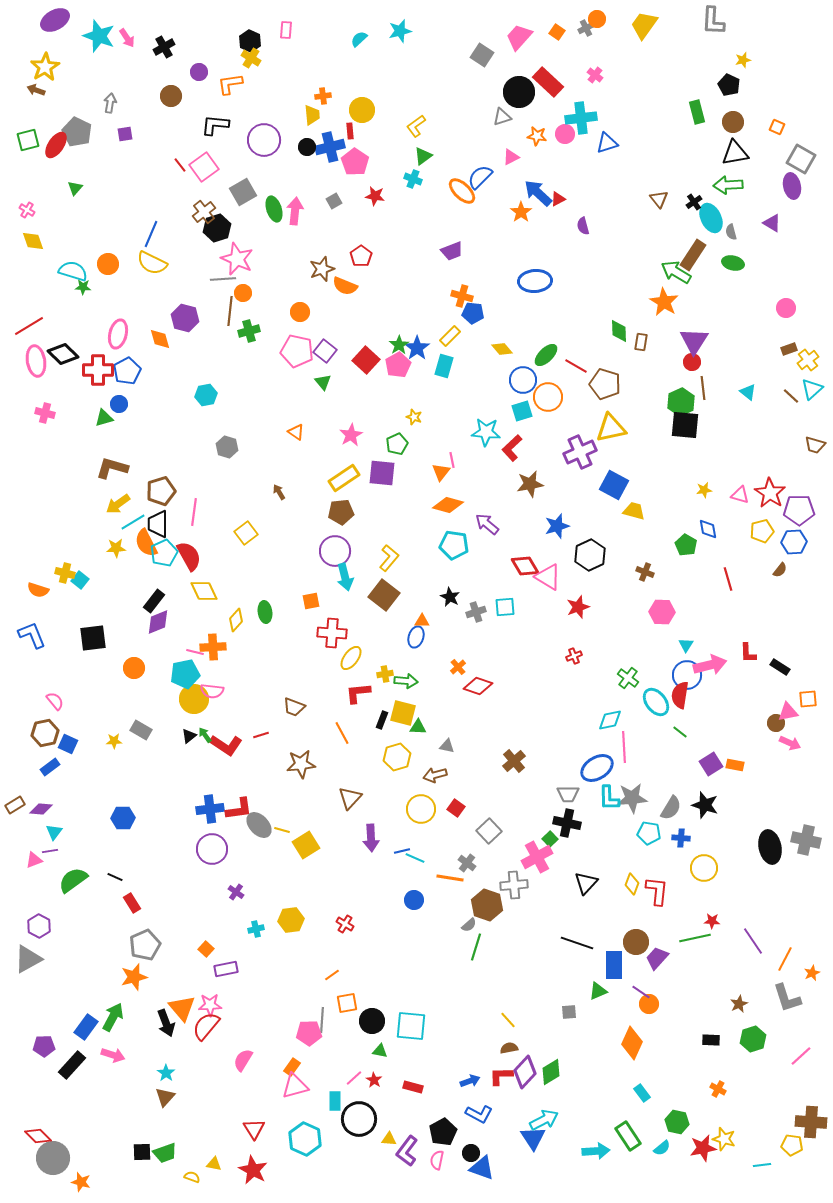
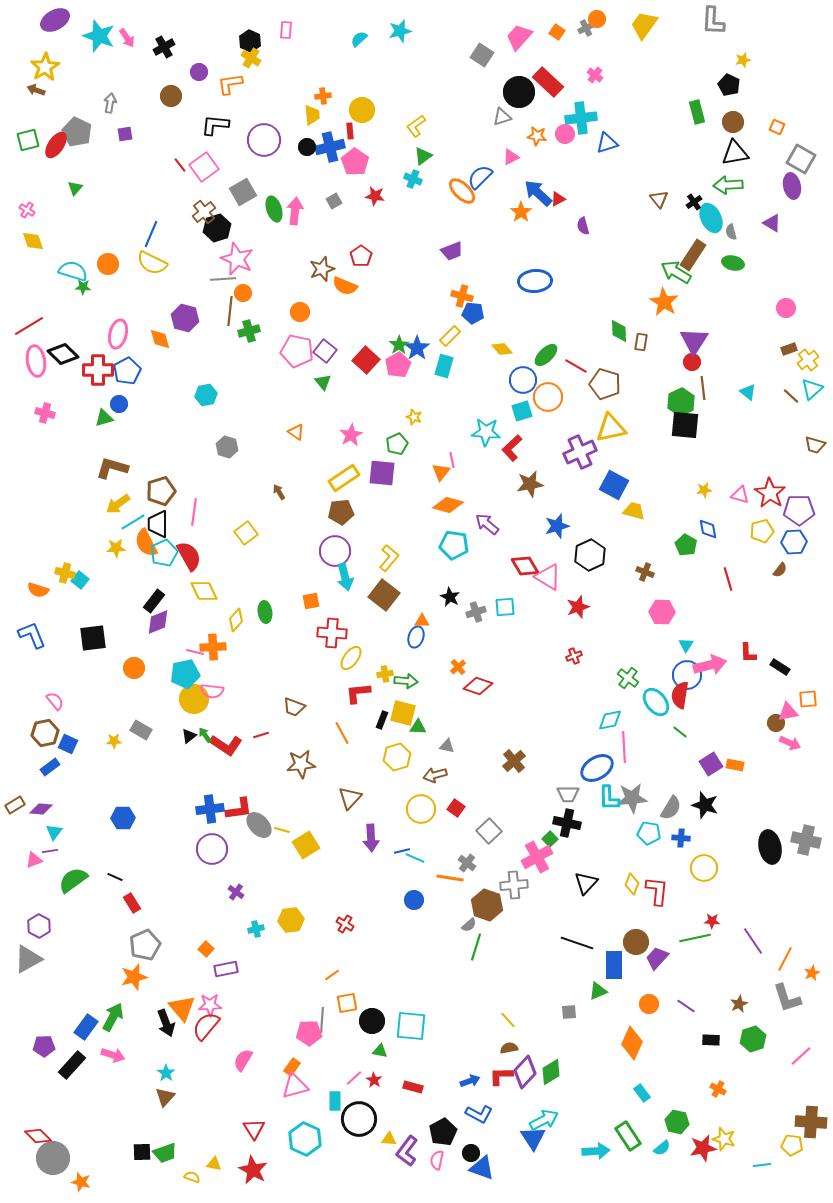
purple line at (641, 992): moved 45 px right, 14 px down
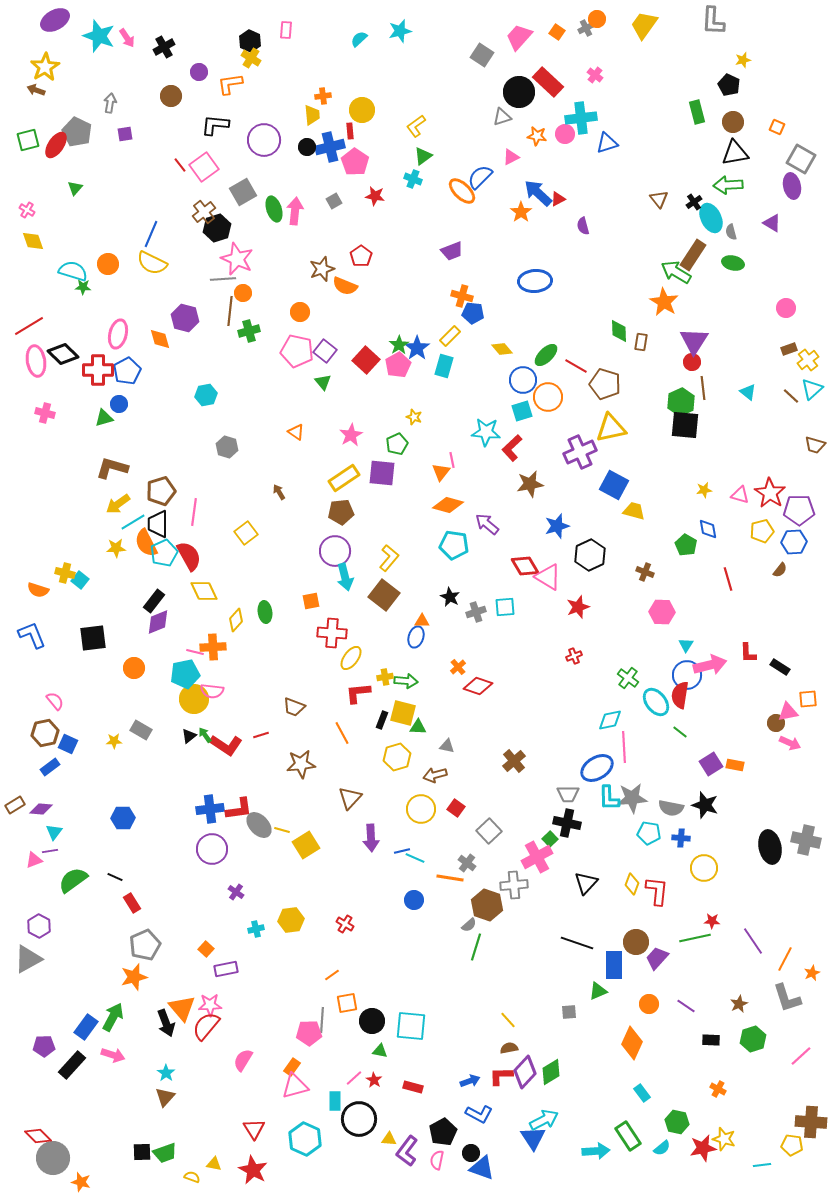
yellow cross at (385, 674): moved 3 px down
gray semicircle at (671, 808): rotated 70 degrees clockwise
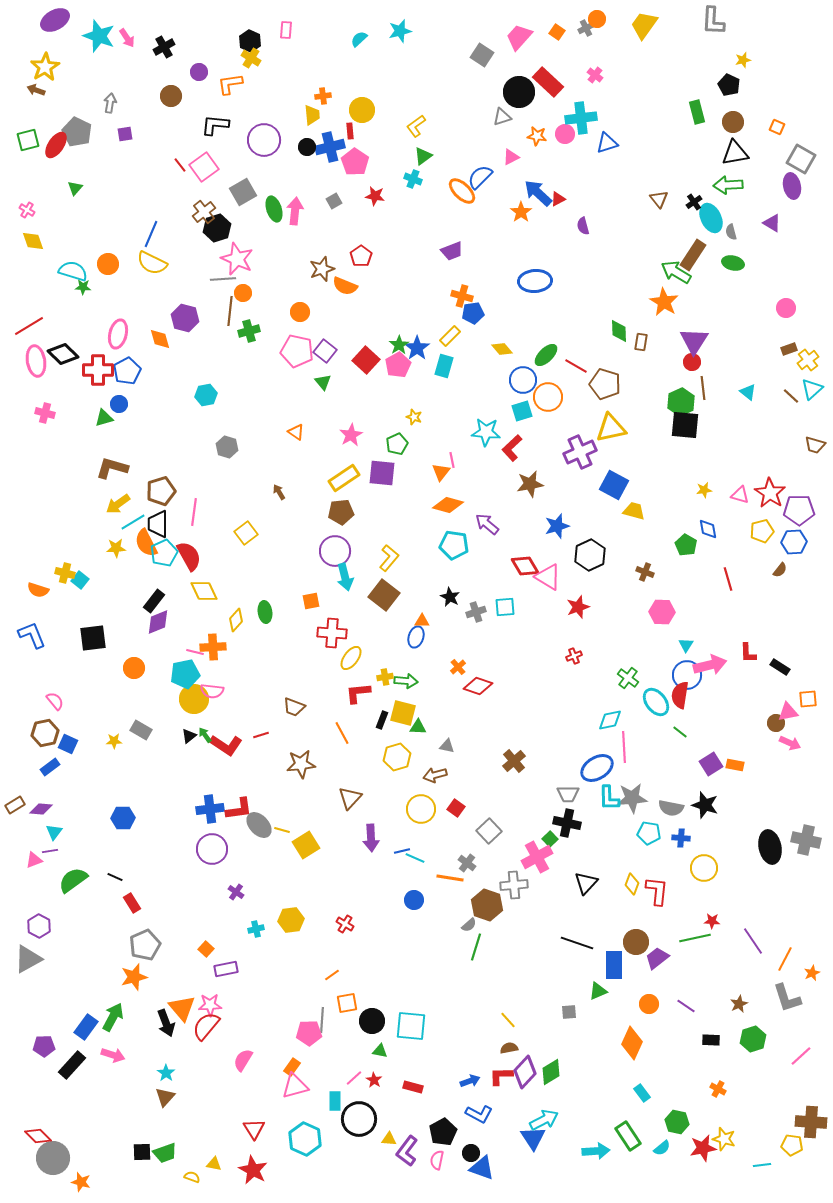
blue pentagon at (473, 313): rotated 15 degrees counterclockwise
purple trapezoid at (657, 958): rotated 10 degrees clockwise
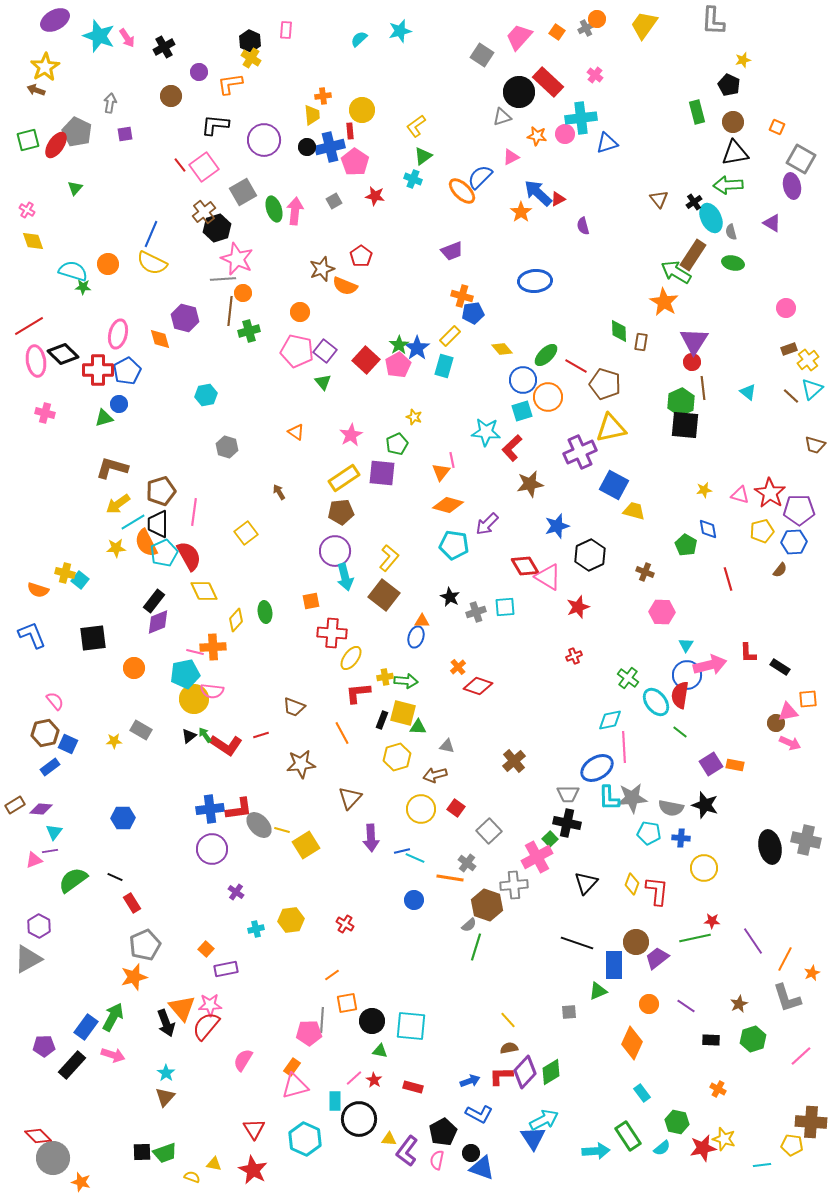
purple arrow at (487, 524): rotated 85 degrees counterclockwise
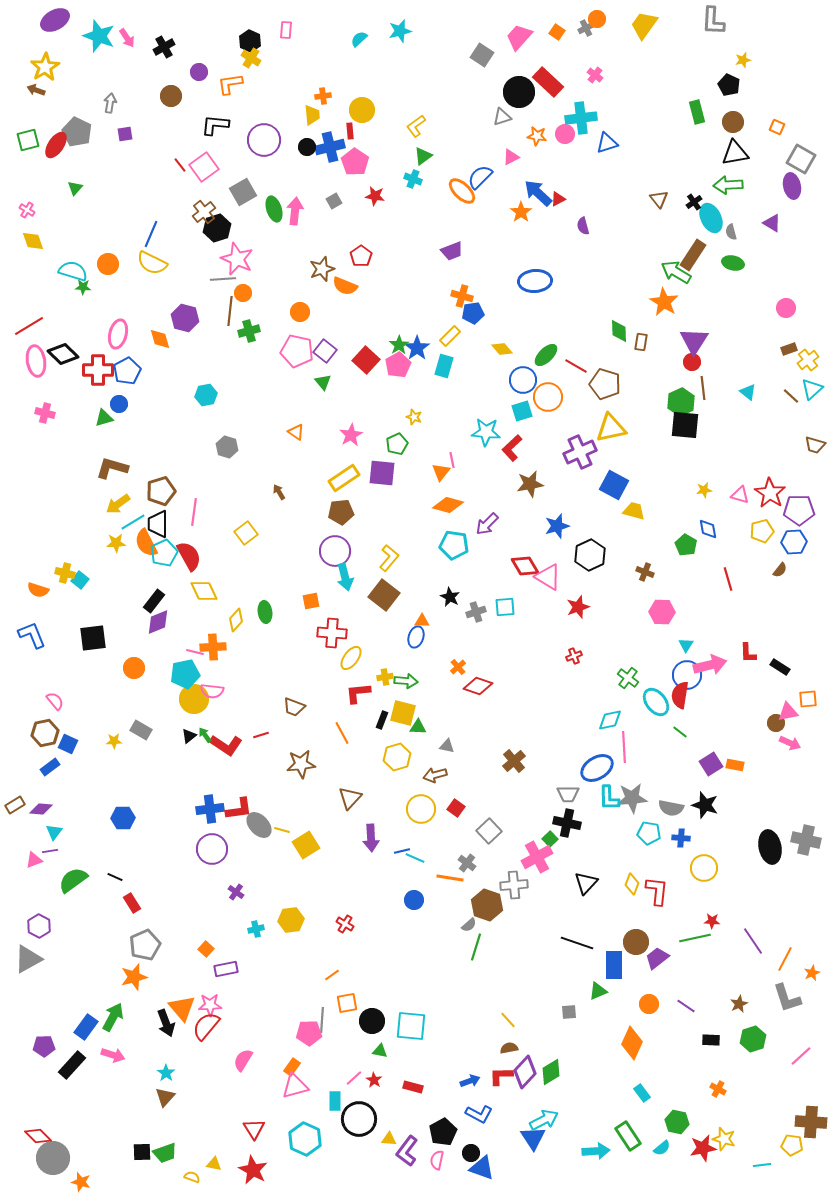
yellow star at (116, 548): moved 5 px up
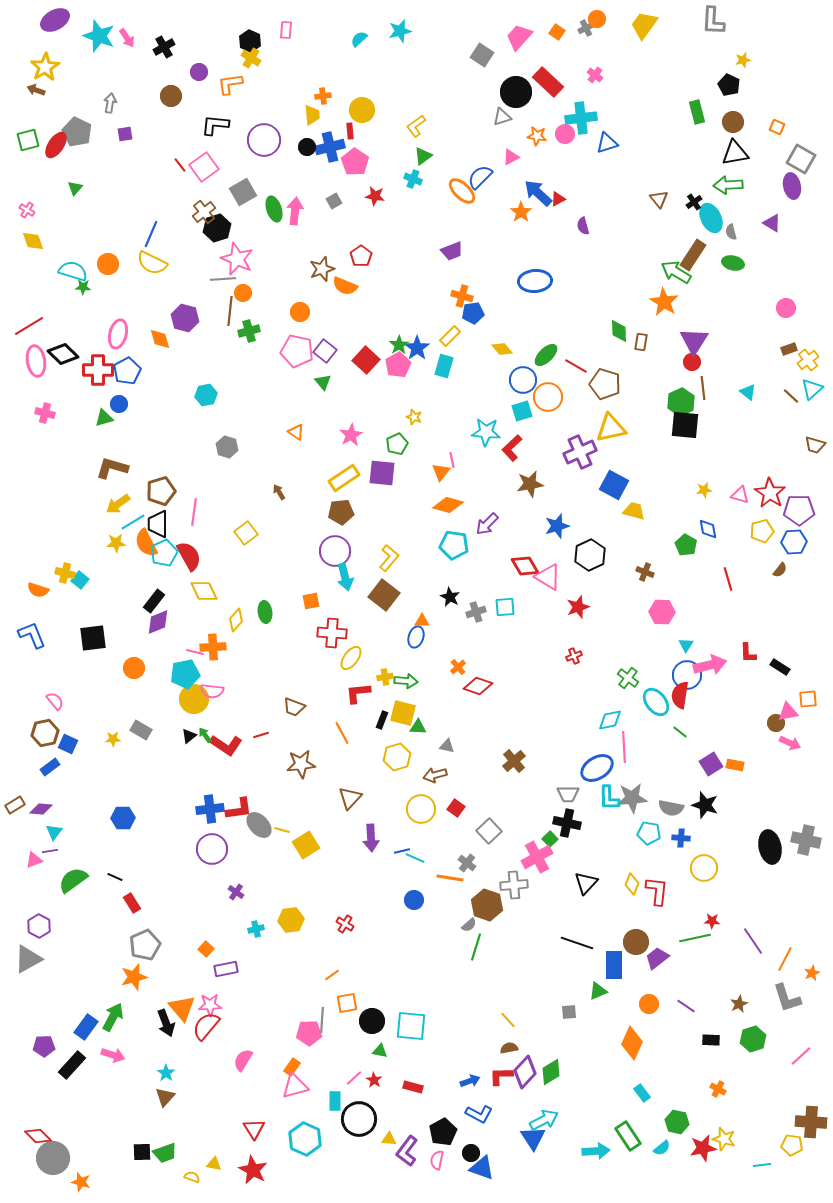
black circle at (519, 92): moved 3 px left
yellow star at (114, 741): moved 1 px left, 2 px up
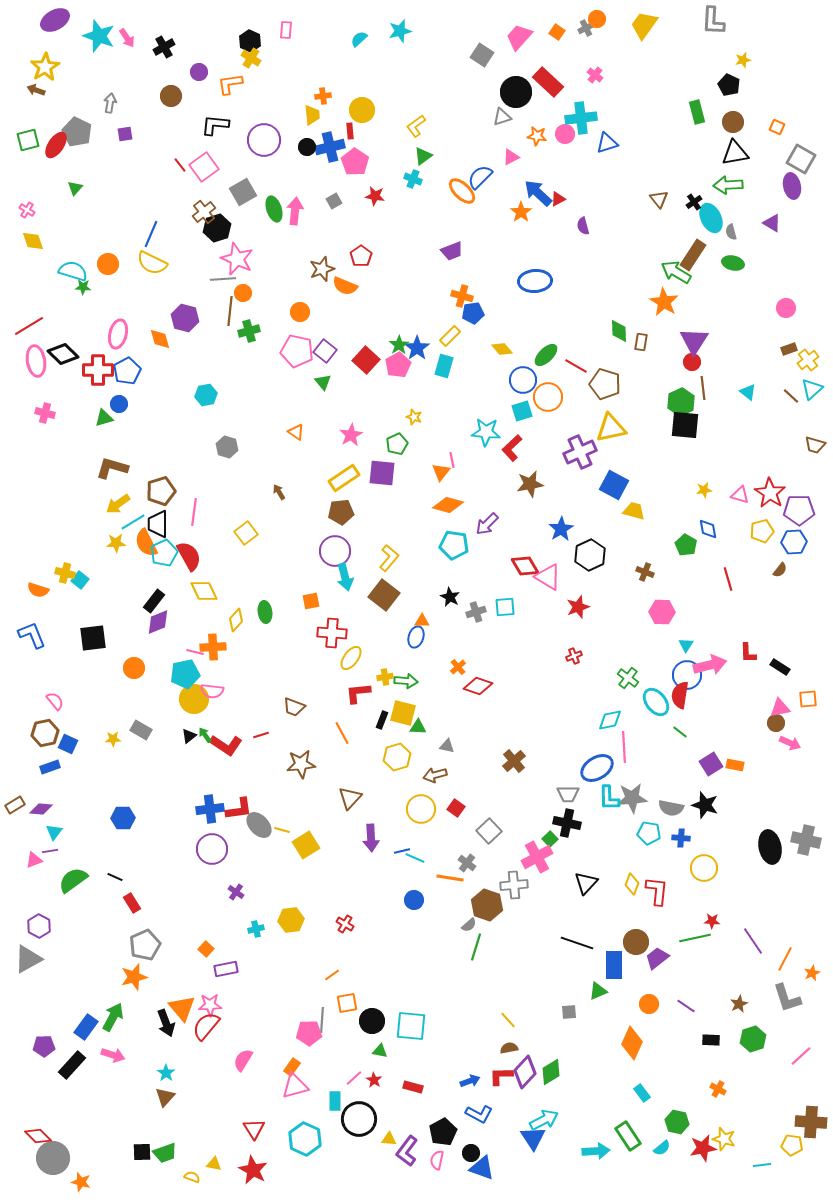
blue star at (557, 526): moved 4 px right, 3 px down; rotated 15 degrees counterclockwise
pink triangle at (788, 712): moved 8 px left, 4 px up
blue rectangle at (50, 767): rotated 18 degrees clockwise
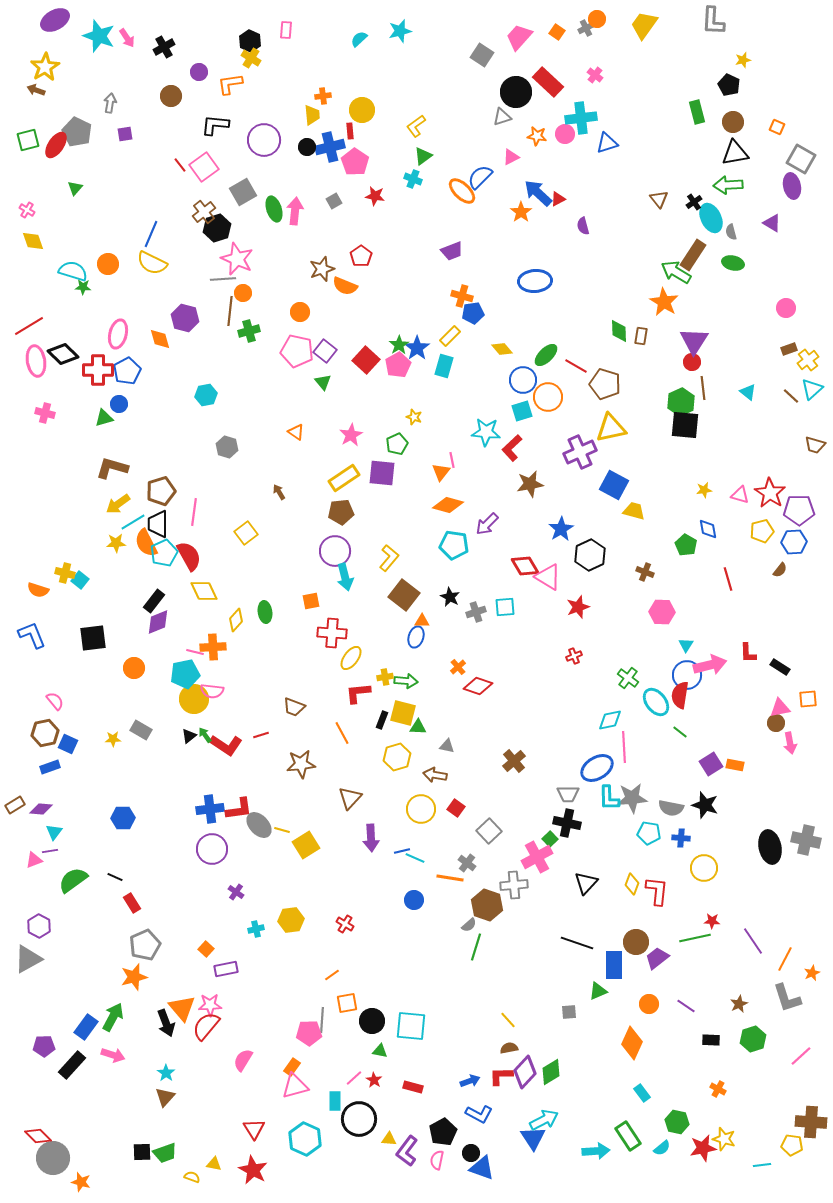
brown rectangle at (641, 342): moved 6 px up
brown square at (384, 595): moved 20 px right
pink arrow at (790, 743): rotated 55 degrees clockwise
brown arrow at (435, 775): rotated 25 degrees clockwise
